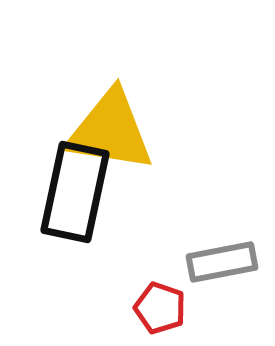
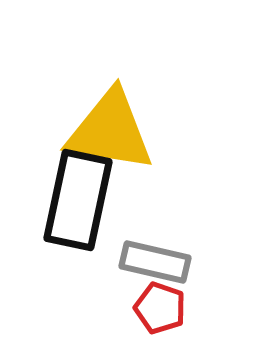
black rectangle: moved 3 px right, 8 px down
gray rectangle: moved 67 px left; rotated 24 degrees clockwise
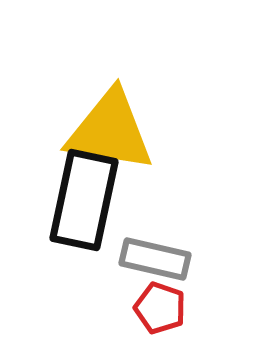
black rectangle: moved 6 px right
gray rectangle: moved 3 px up
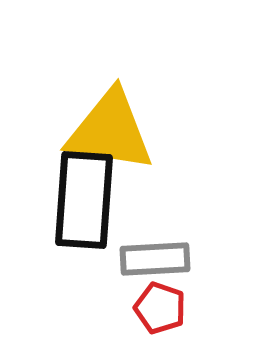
black rectangle: rotated 8 degrees counterclockwise
gray rectangle: rotated 16 degrees counterclockwise
